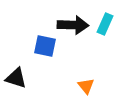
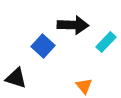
cyan rectangle: moved 1 px right, 18 px down; rotated 20 degrees clockwise
blue square: moved 2 px left; rotated 30 degrees clockwise
orange triangle: moved 2 px left
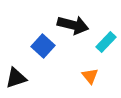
black arrow: rotated 12 degrees clockwise
black triangle: rotated 35 degrees counterclockwise
orange triangle: moved 6 px right, 10 px up
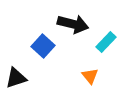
black arrow: moved 1 px up
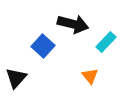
black triangle: rotated 30 degrees counterclockwise
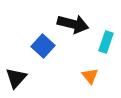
cyan rectangle: rotated 25 degrees counterclockwise
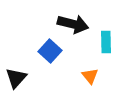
cyan rectangle: rotated 20 degrees counterclockwise
blue square: moved 7 px right, 5 px down
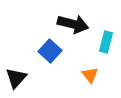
cyan rectangle: rotated 15 degrees clockwise
orange triangle: moved 1 px up
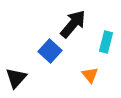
black arrow: rotated 64 degrees counterclockwise
